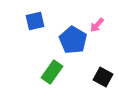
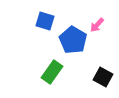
blue square: moved 10 px right; rotated 30 degrees clockwise
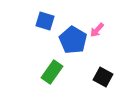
pink arrow: moved 5 px down
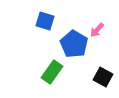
blue pentagon: moved 1 px right, 4 px down
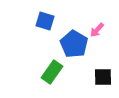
black square: rotated 30 degrees counterclockwise
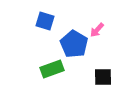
green rectangle: moved 3 px up; rotated 35 degrees clockwise
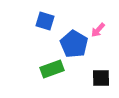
pink arrow: moved 1 px right
black square: moved 2 px left, 1 px down
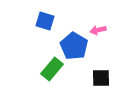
pink arrow: rotated 35 degrees clockwise
blue pentagon: moved 2 px down
green rectangle: rotated 30 degrees counterclockwise
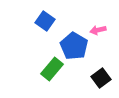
blue square: rotated 18 degrees clockwise
black square: rotated 36 degrees counterclockwise
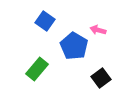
pink arrow: rotated 28 degrees clockwise
green rectangle: moved 15 px left
